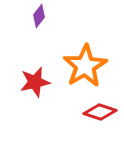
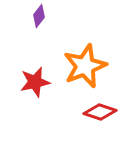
orange star: rotated 9 degrees clockwise
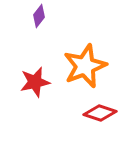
red diamond: moved 1 px down
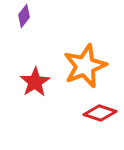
purple diamond: moved 15 px left
red star: rotated 20 degrees counterclockwise
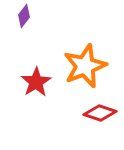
red star: moved 1 px right
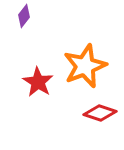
red star: moved 2 px right; rotated 8 degrees counterclockwise
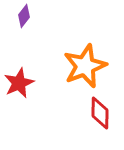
red star: moved 19 px left, 1 px down; rotated 16 degrees clockwise
red diamond: rotated 72 degrees clockwise
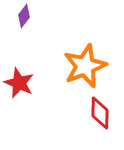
red star: rotated 24 degrees counterclockwise
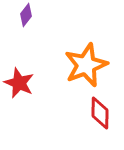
purple diamond: moved 2 px right, 1 px up
orange star: moved 1 px right, 1 px up
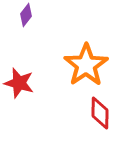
orange star: rotated 12 degrees counterclockwise
red star: rotated 8 degrees counterclockwise
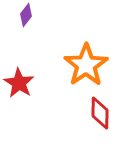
red star: rotated 16 degrees clockwise
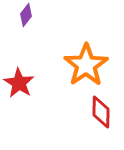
red diamond: moved 1 px right, 1 px up
